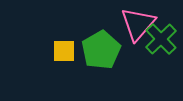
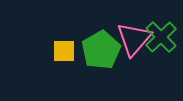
pink triangle: moved 4 px left, 15 px down
green cross: moved 2 px up
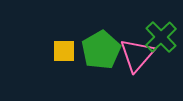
pink triangle: moved 3 px right, 16 px down
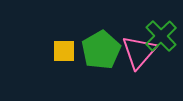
green cross: moved 1 px up
pink triangle: moved 2 px right, 3 px up
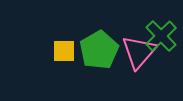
green pentagon: moved 2 px left
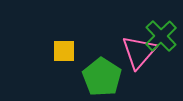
green pentagon: moved 3 px right, 27 px down; rotated 9 degrees counterclockwise
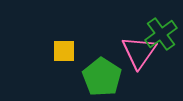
green cross: moved 2 px up; rotated 8 degrees clockwise
pink triangle: rotated 6 degrees counterclockwise
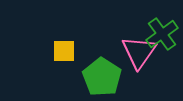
green cross: moved 1 px right
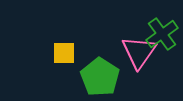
yellow square: moved 2 px down
green pentagon: moved 2 px left
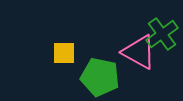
pink triangle: rotated 36 degrees counterclockwise
green pentagon: rotated 21 degrees counterclockwise
